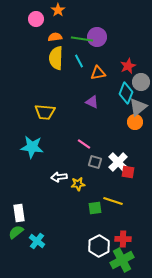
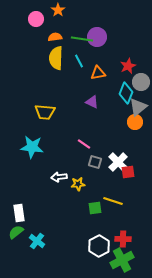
red square: rotated 16 degrees counterclockwise
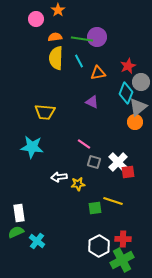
gray square: moved 1 px left
green semicircle: rotated 14 degrees clockwise
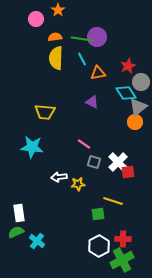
cyan line: moved 3 px right, 2 px up
cyan diamond: rotated 55 degrees counterclockwise
green square: moved 3 px right, 6 px down
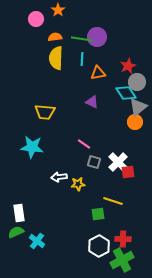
cyan line: rotated 32 degrees clockwise
gray circle: moved 4 px left
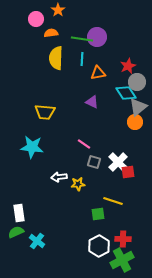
orange semicircle: moved 4 px left, 4 px up
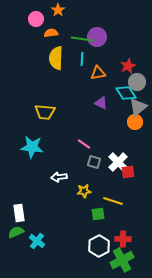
purple triangle: moved 9 px right, 1 px down
yellow star: moved 6 px right, 7 px down
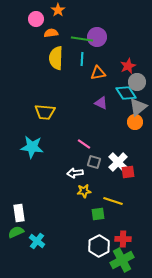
white arrow: moved 16 px right, 4 px up
